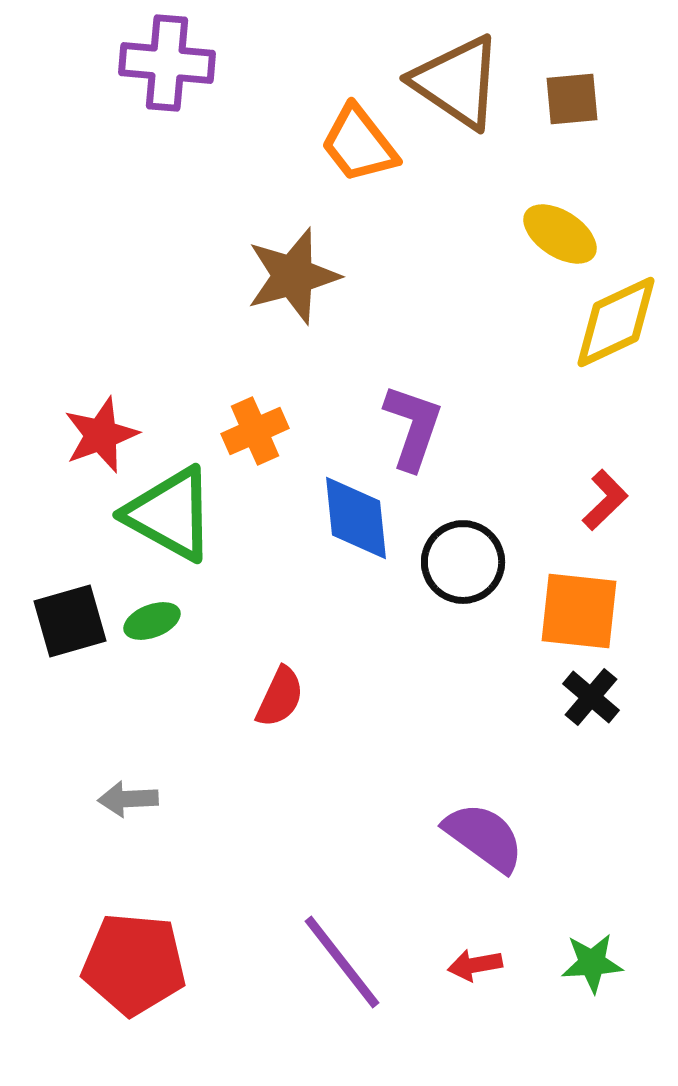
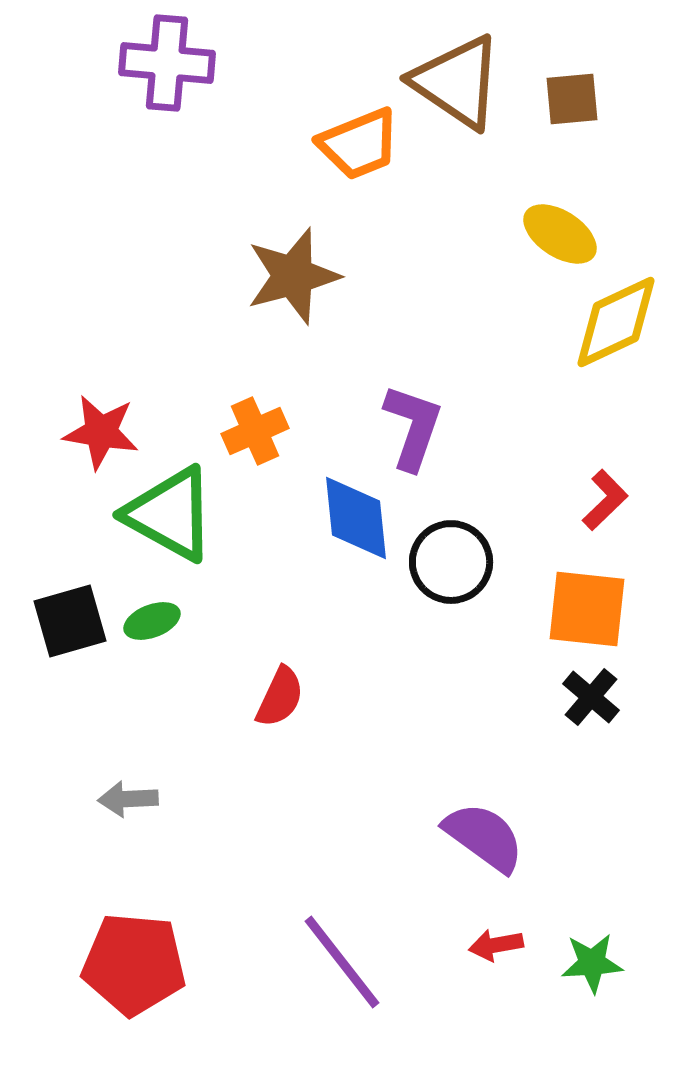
orange trapezoid: rotated 74 degrees counterclockwise
red star: moved 3 px up; rotated 30 degrees clockwise
black circle: moved 12 px left
orange square: moved 8 px right, 2 px up
red arrow: moved 21 px right, 20 px up
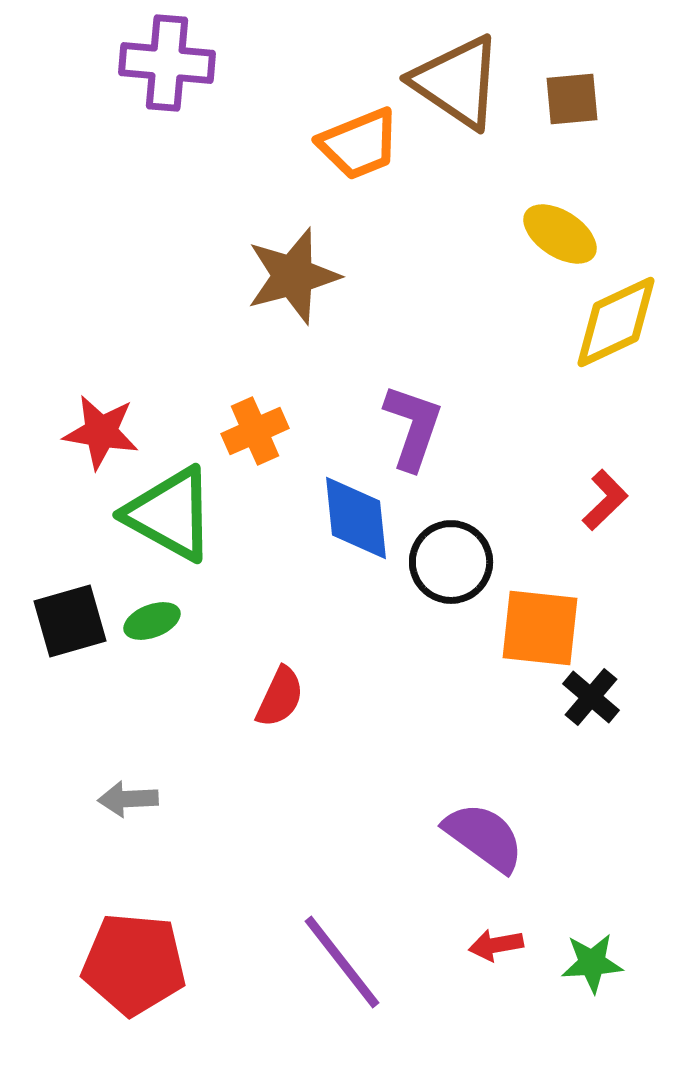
orange square: moved 47 px left, 19 px down
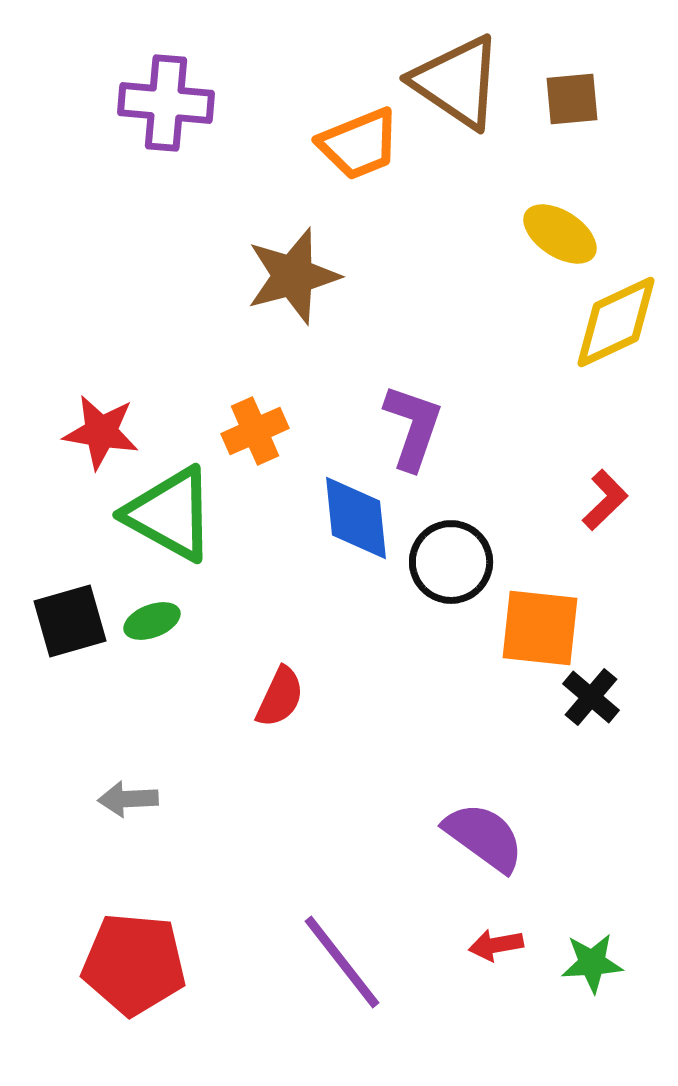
purple cross: moved 1 px left, 40 px down
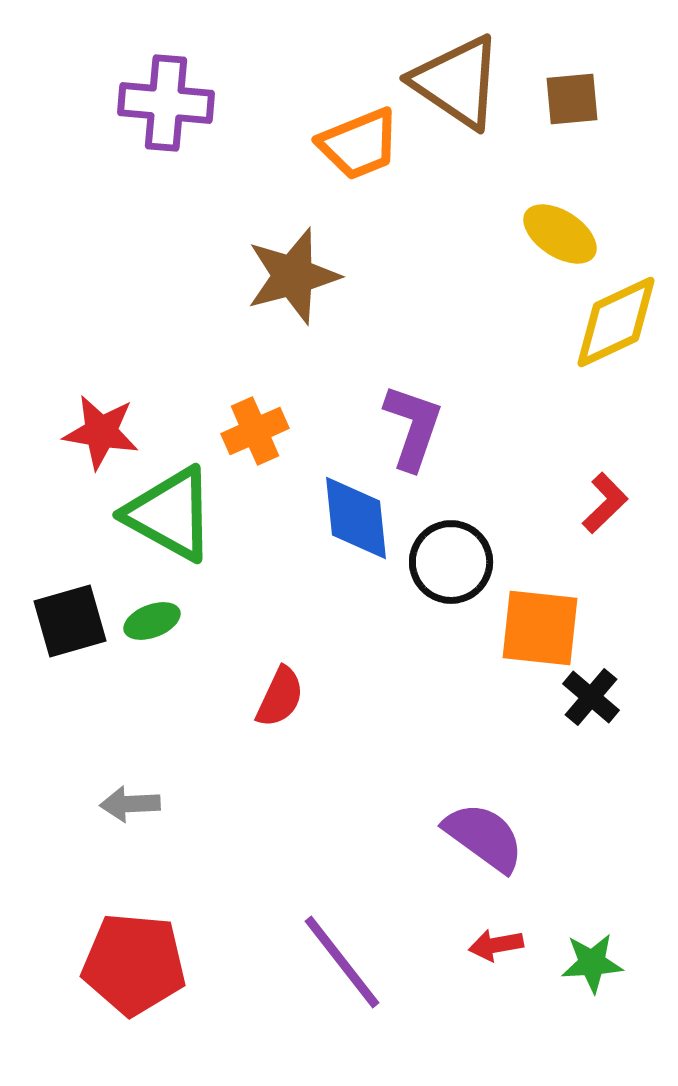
red L-shape: moved 3 px down
gray arrow: moved 2 px right, 5 px down
